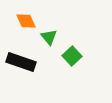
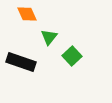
orange diamond: moved 1 px right, 7 px up
green triangle: rotated 18 degrees clockwise
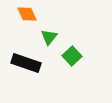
black rectangle: moved 5 px right, 1 px down
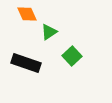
green triangle: moved 5 px up; rotated 18 degrees clockwise
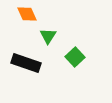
green triangle: moved 1 px left, 4 px down; rotated 24 degrees counterclockwise
green square: moved 3 px right, 1 px down
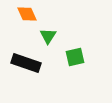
green square: rotated 30 degrees clockwise
